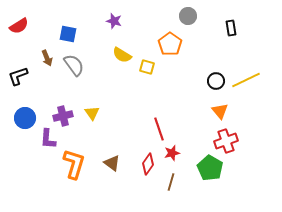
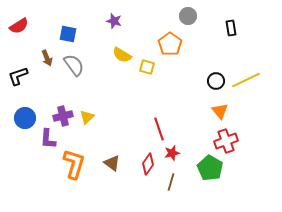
yellow triangle: moved 5 px left, 4 px down; rotated 21 degrees clockwise
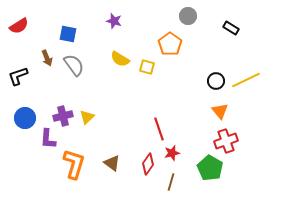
black rectangle: rotated 49 degrees counterclockwise
yellow semicircle: moved 2 px left, 4 px down
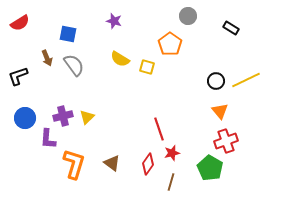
red semicircle: moved 1 px right, 3 px up
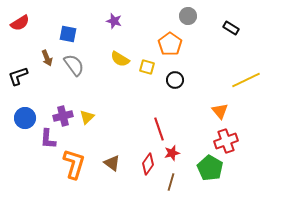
black circle: moved 41 px left, 1 px up
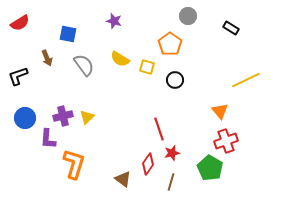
gray semicircle: moved 10 px right
brown triangle: moved 11 px right, 16 px down
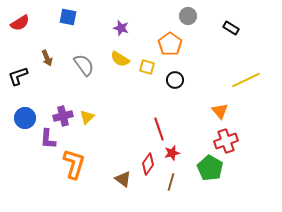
purple star: moved 7 px right, 7 px down
blue square: moved 17 px up
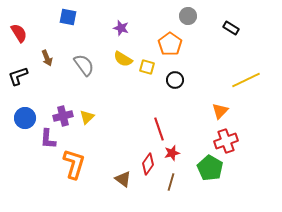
red semicircle: moved 1 px left, 10 px down; rotated 90 degrees counterclockwise
yellow semicircle: moved 3 px right
orange triangle: rotated 24 degrees clockwise
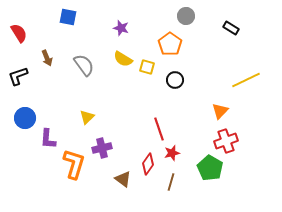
gray circle: moved 2 px left
purple cross: moved 39 px right, 32 px down
